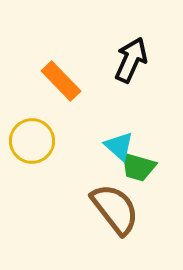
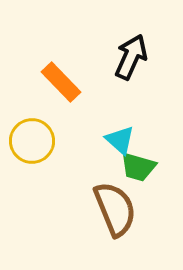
black arrow: moved 3 px up
orange rectangle: moved 1 px down
cyan triangle: moved 1 px right, 6 px up
brown semicircle: rotated 16 degrees clockwise
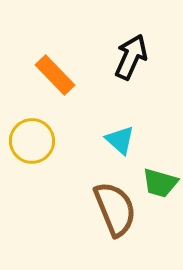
orange rectangle: moved 6 px left, 7 px up
green trapezoid: moved 22 px right, 16 px down
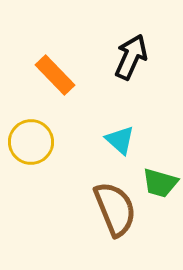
yellow circle: moved 1 px left, 1 px down
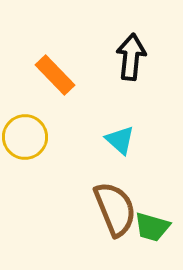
black arrow: rotated 18 degrees counterclockwise
yellow circle: moved 6 px left, 5 px up
green trapezoid: moved 8 px left, 44 px down
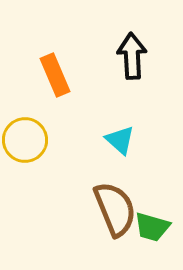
black arrow: moved 1 px right, 1 px up; rotated 9 degrees counterclockwise
orange rectangle: rotated 21 degrees clockwise
yellow circle: moved 3 px down
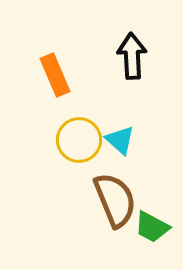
yellow circle: moved 54 px right
brown semicircle: moved 9 px up
green trapezoid: rotated 12 degrees clockwise
